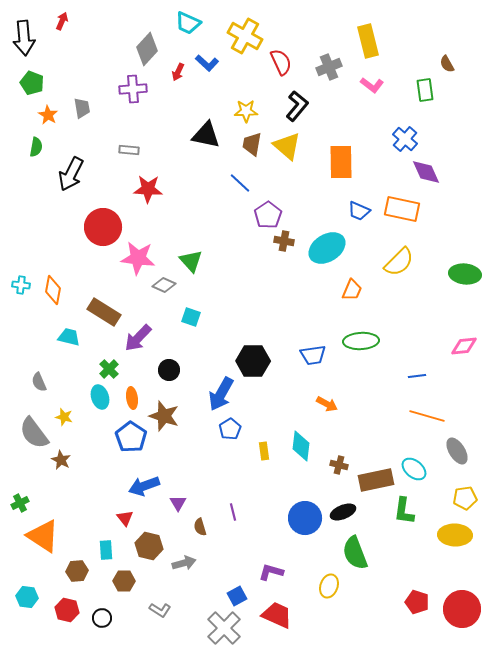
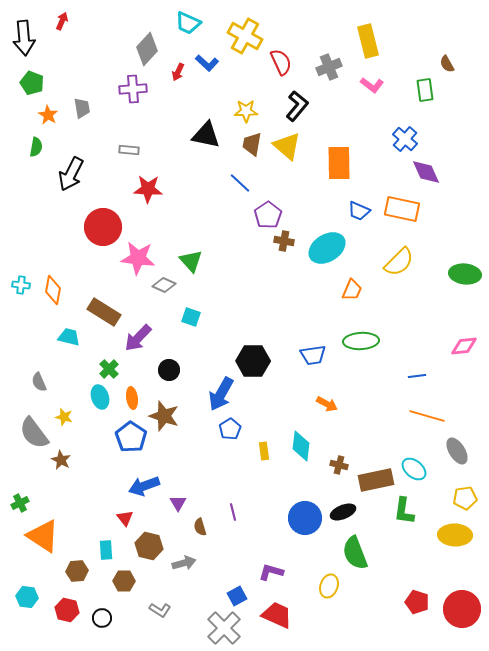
orange rectangle at (341, 162): moved 2 px left, 1 px down
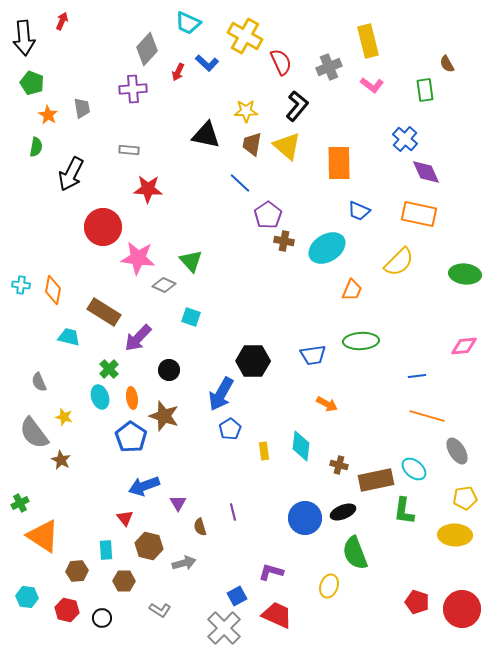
orange rectangle at (402, 209): moved 17 px right, 5 px down
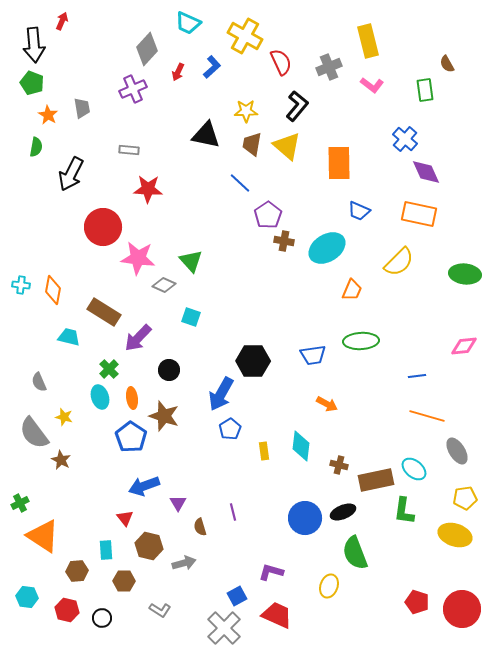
black arrow at (24, 38): moved 10 px right, 7 px down
blue L-shape at (207, 63): moved 5 px right, 4 px down; rotated 85 degrees counterclockwise
purple cross at (133, 89): rotated 20 degrees counterclockwise
yellow ellipse at (455, 535): rotated 16 degrees clockwise
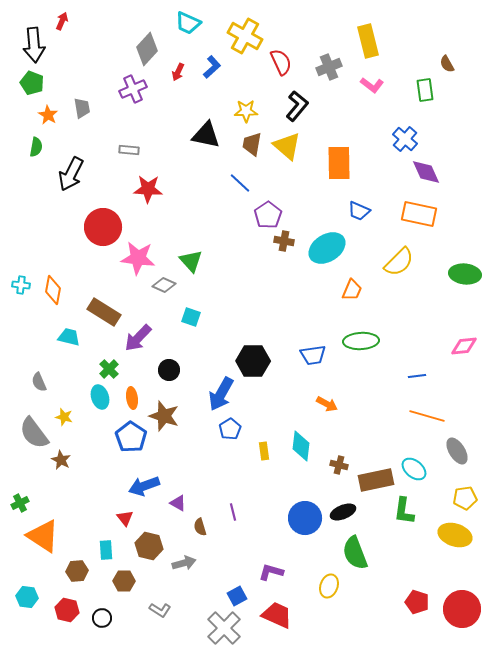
purple triangle at (178, 503): rotated 30 degrees counterclockwise
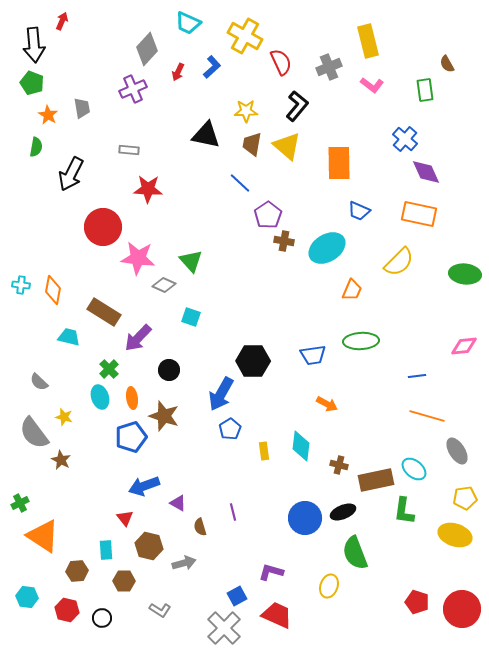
gray semicircle at (39, 382): rotated 24 degrees counterclockwise
blue pentagon at (131, 437): rotated 20 degrees clockwise
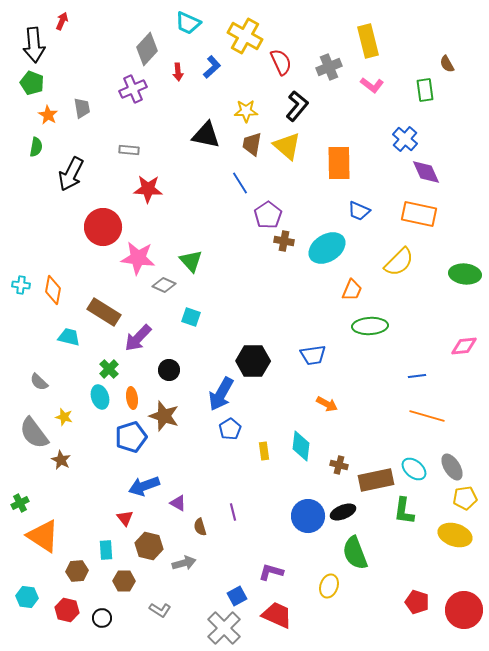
red arrow at (178, 72): rotated 30 degrees counterclockwise
blue line at (240, 183): rotated 15 degrees clockwise
green ellipse at (361, 341): moved 9 px right, 15 px up
gray ellipse at (457, 451): moved 5 px left, 16 px down
blue circle at (305, 518): moved 3 px right, 2 px up
red circle at (462, 609): moved 2 px right, 1 px down
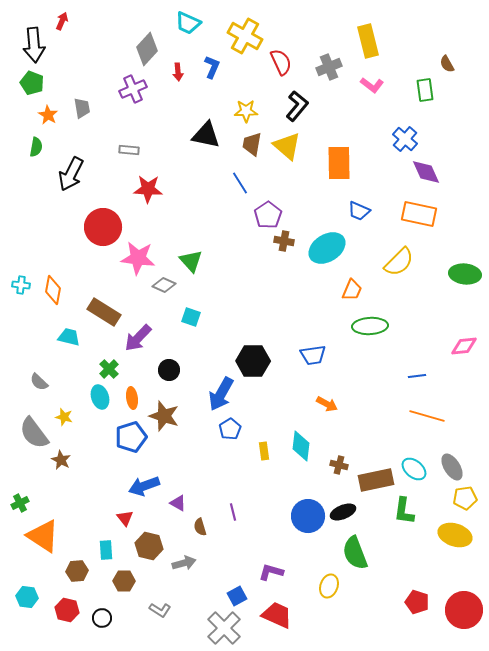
blue L-shape at (212, 67): rotated 25 degrees counterclockwise
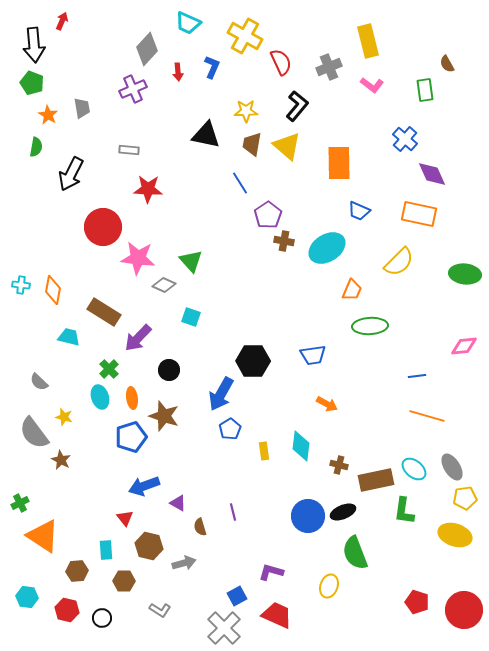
purple diamond at (426, 172): moved 6 px right, 2 px down
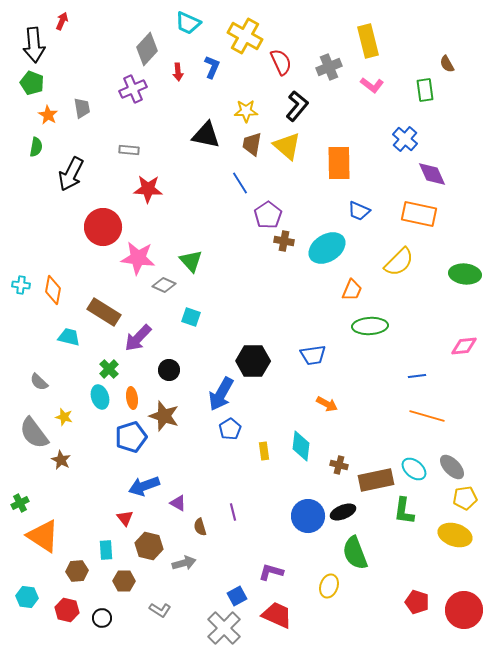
gray ellipse at (452, 467): rotated 12 degrees counterclockwise
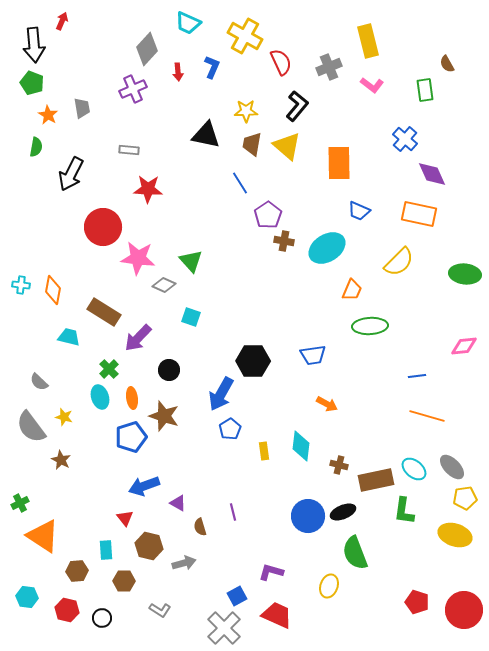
gray semicircle at (34, 433): moved 3 px left, 6 px up
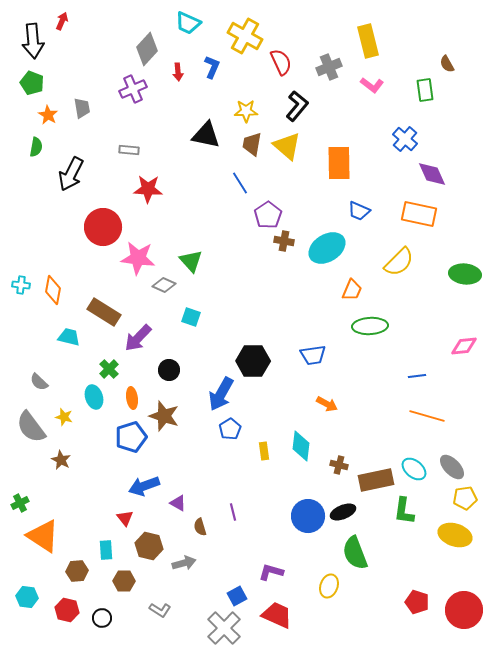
black arrow at (34, 45): moved 1 px left, 4 px up
cyan ellipse at (100, 397): moved 6 px left
